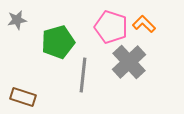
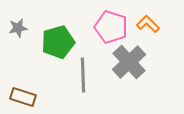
gray star: moved 1 px right, 8 px down
orange L-shape: moved 4 px right
gray line: rotated 8 degrees counterclockwise
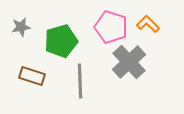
gray star: moved 3 px right, 1 px up
green pentagon: moved 3 px right, 1 px up
gray line: moved 3 px left, 6 px down
brown rectangle: moved 9 px right, 21 px up
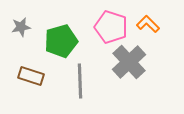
brown rectangle: moved 1 px left
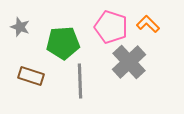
gray star: moved 1 px left; rotated 30 degrees clockwise
green pentagon: moved 2 px right, 2 px down; rotated 12 degrees clockwise
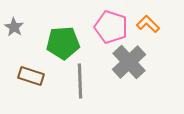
gray star: moved 6 px left; rotated 12 degrees clockwise
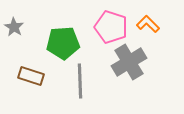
gray cross: rotated 12 degrees clockwise
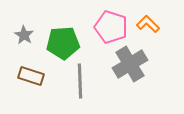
gray star: moved 10 px right, 8 px down
gray cross: moved 1 px right, 2 px down
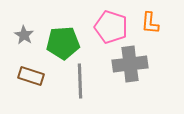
orange L-shape: moved 2 px right, 1 px up; rotated 130 degrees counterclockwise
gray cross: rotated 24 degrees clockwise
